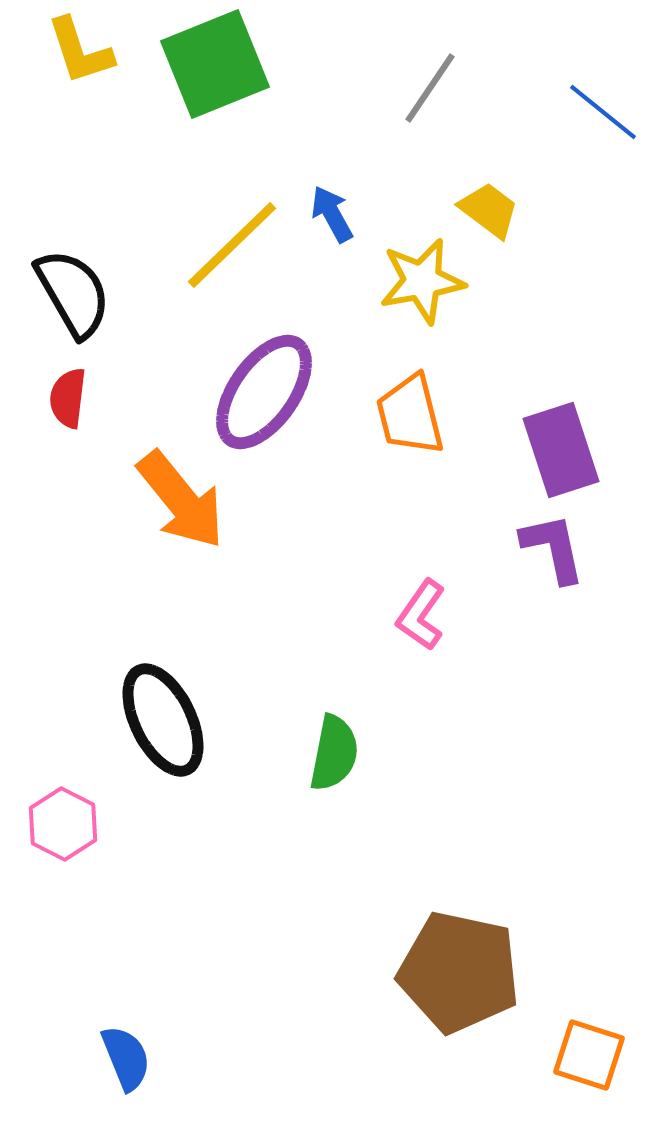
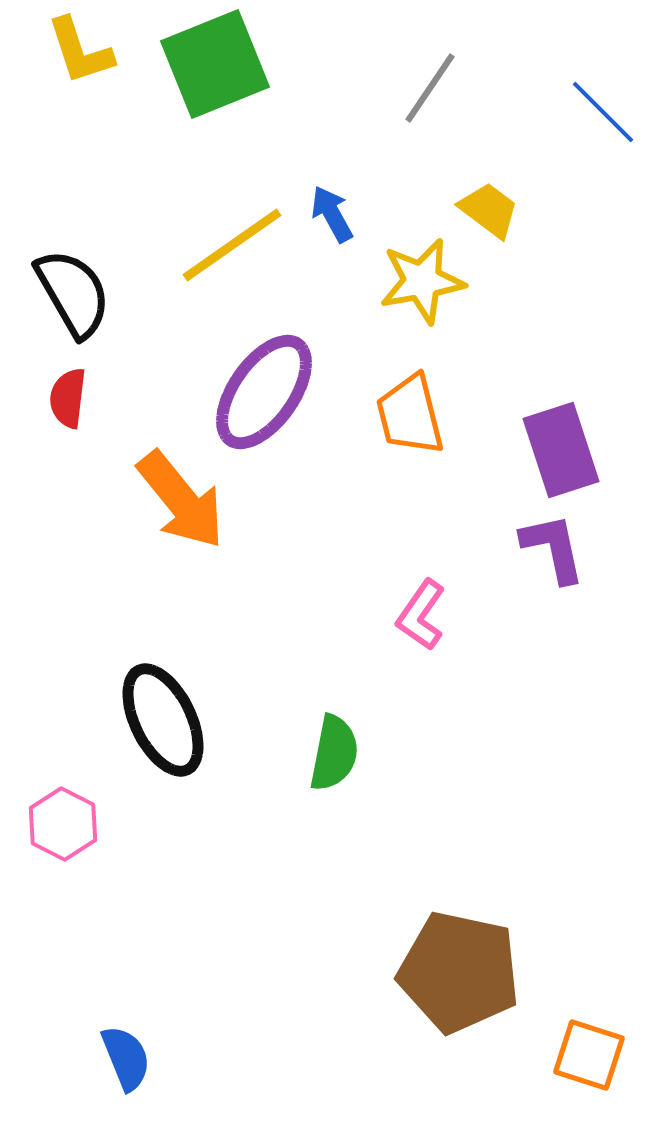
blue line: rotated 6 degrees clockwise
yellow line: rotated 9 degrees clockwise
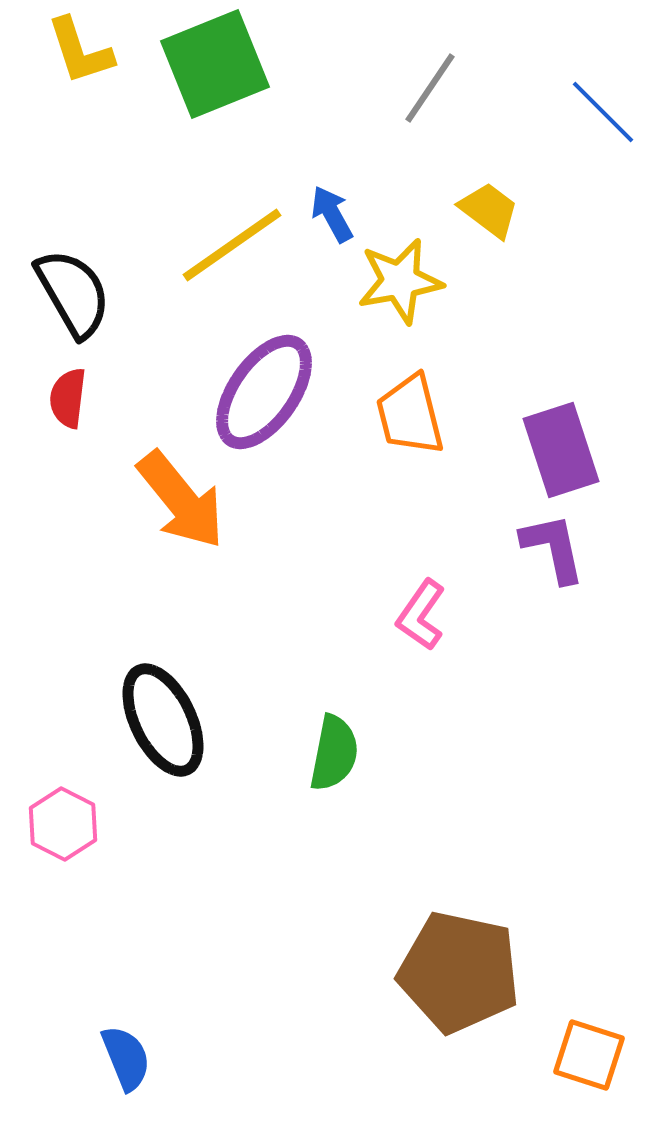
yellow star: moved 22 px left
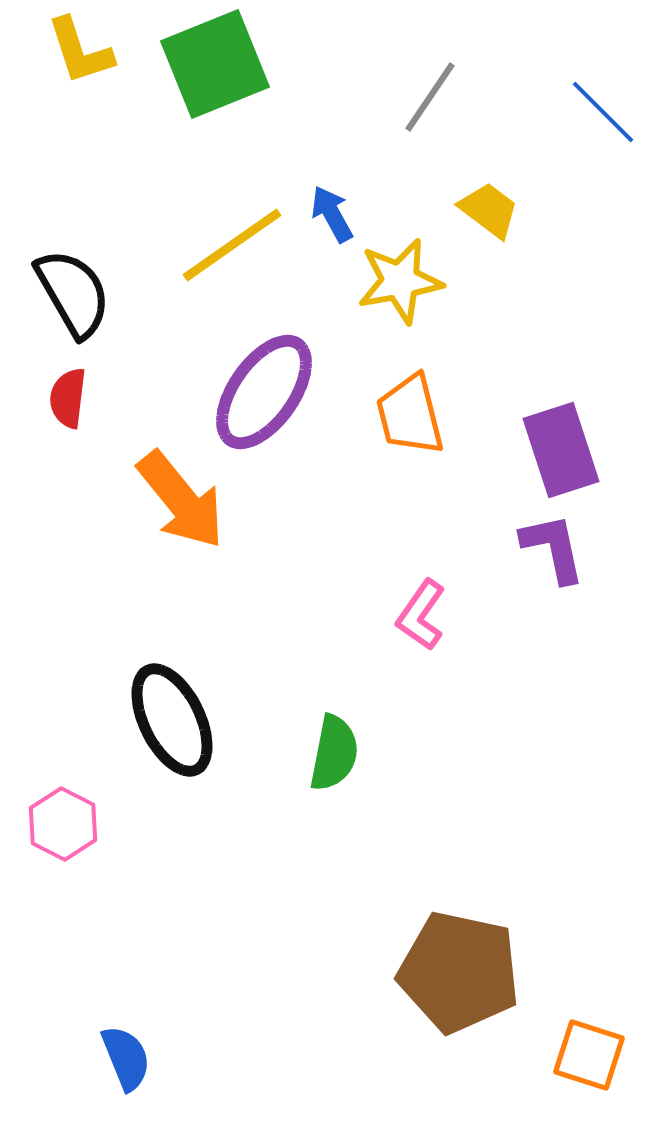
gray line: moved 9 px down
black ellipse: moved 9 px right
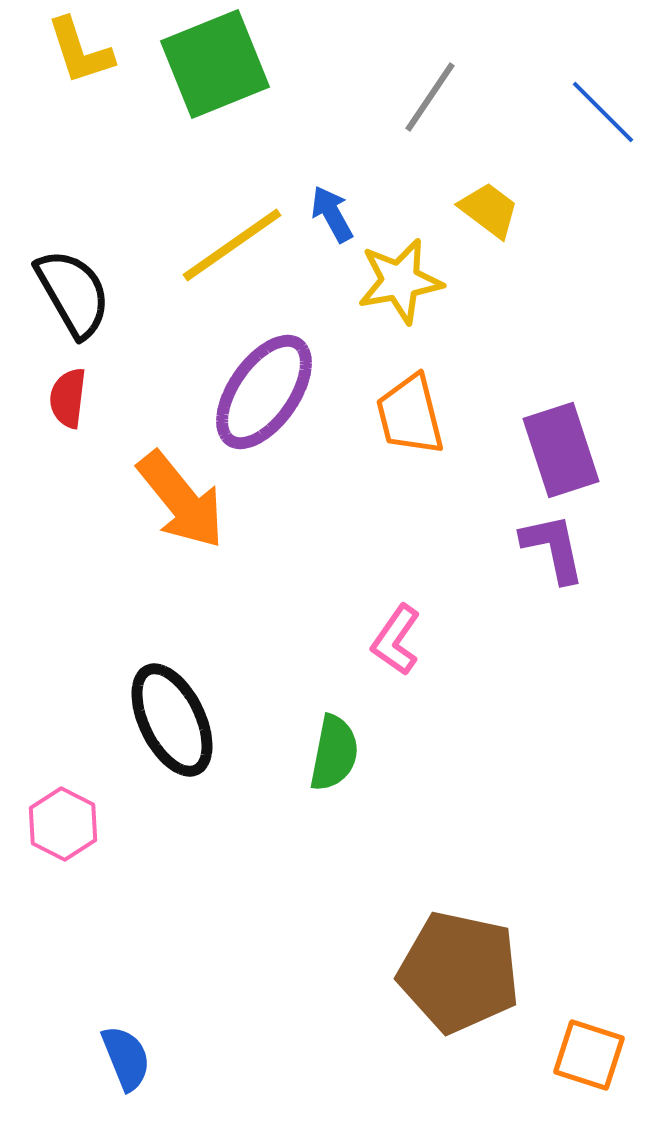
pink L-shape: moved 25 px left, 25 px down
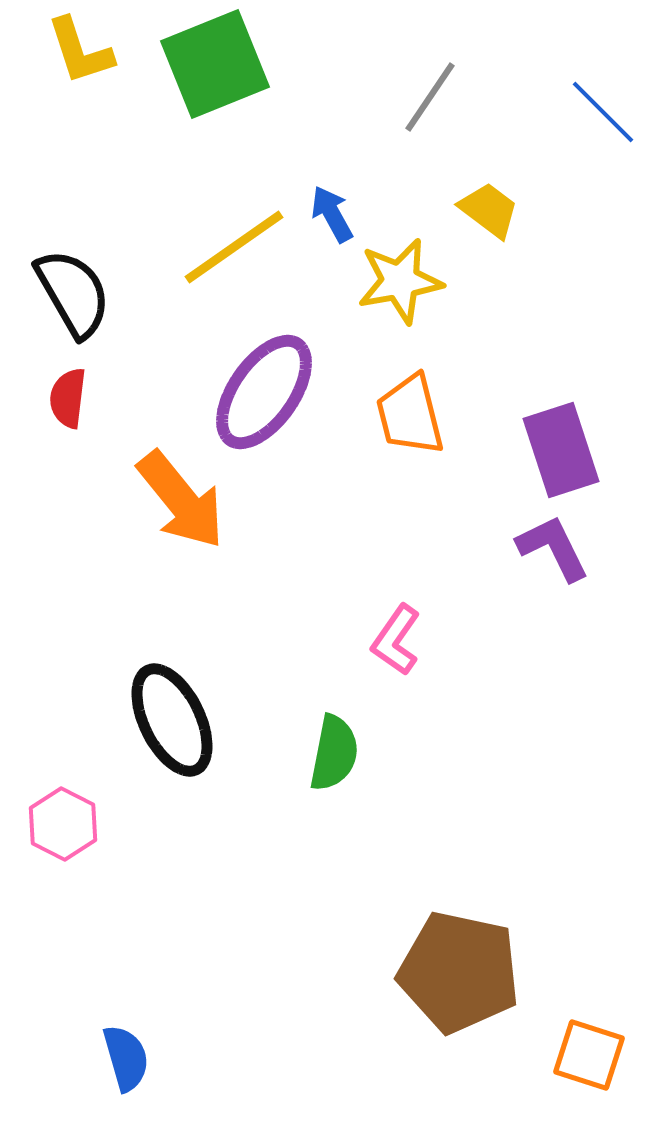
yellow line: moved 2 px right, 2 px down
purple L-shape: rotated 14 degrees counterclockwise
blue semicircle: rotated 6 degrees clockwise
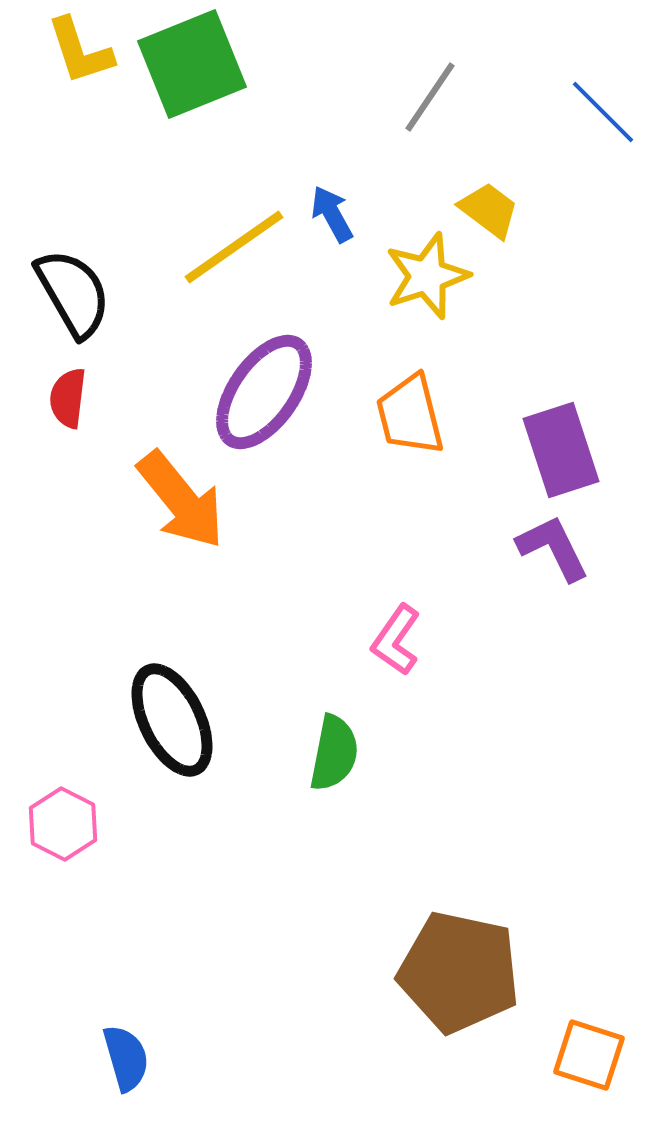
green square: moved 23 px left
yellow star: moved 27 px right, 5 px up; rotated 8 degrees counterclockwise
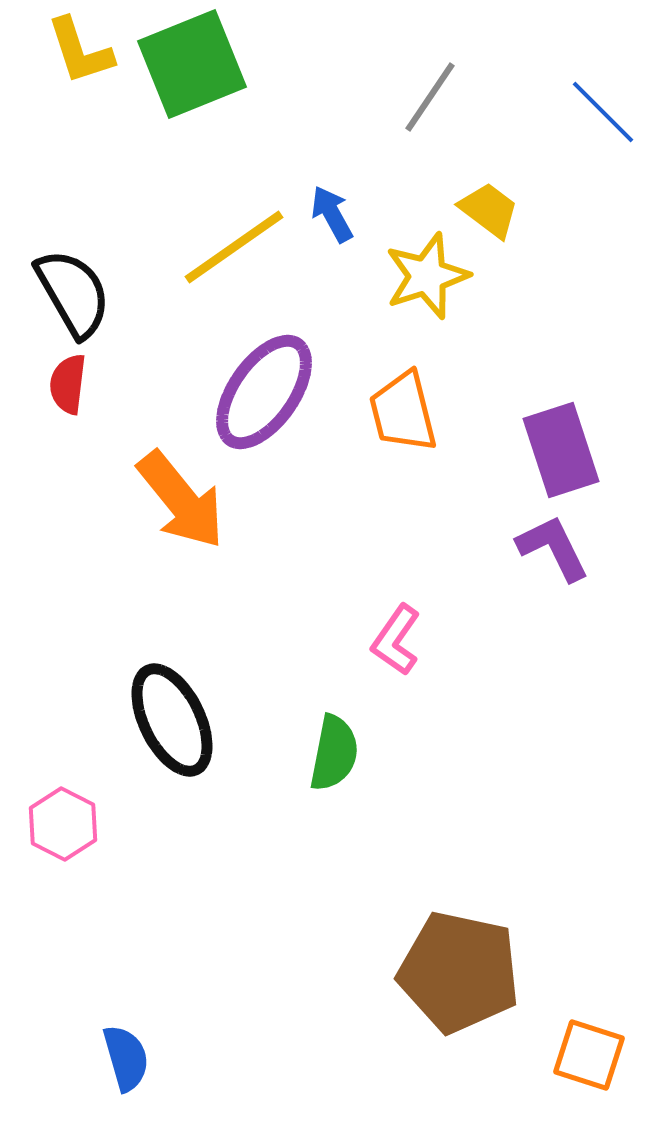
red semicircle: moved 14 px up
orange trapezoid: moved 7 px left, 3 px up
